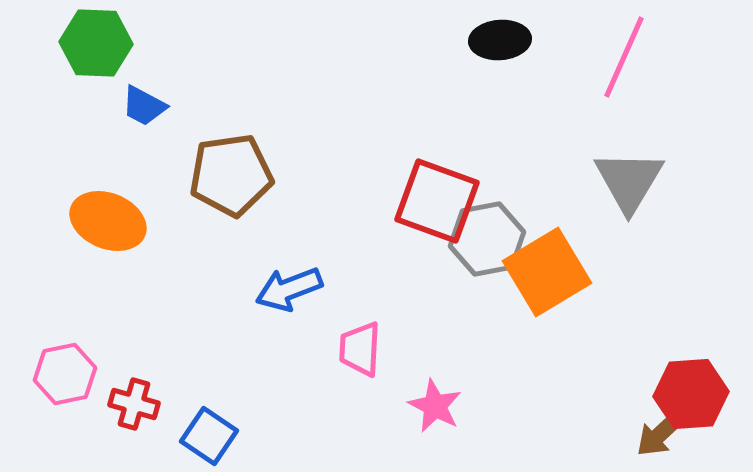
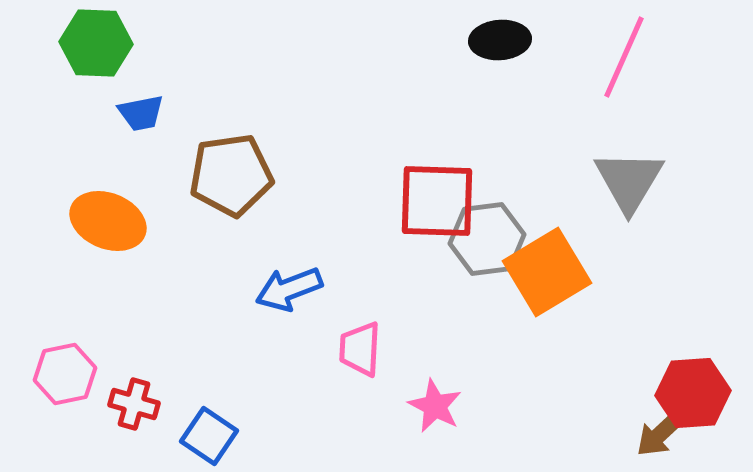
blue trapezoid: moved 3 px left, 7 px down; rotated 39 degrees counterclockwise
red square: rotated 18 degrees counterclockwise
gray hexagon: rotated 4 degrees clockwise
red hexagon: moved 2 px right, 1 px up
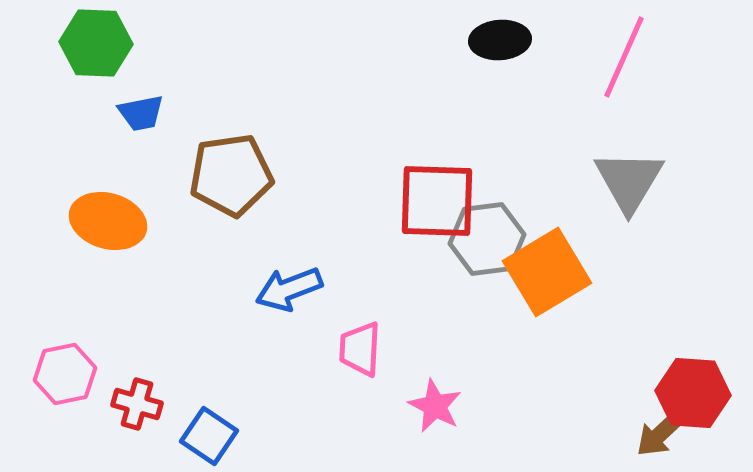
orange ellipse: rotated 6 degrees counterclockwise
red hexagon: rotated 8 degrees clockwise
red cross: moved 3 px right
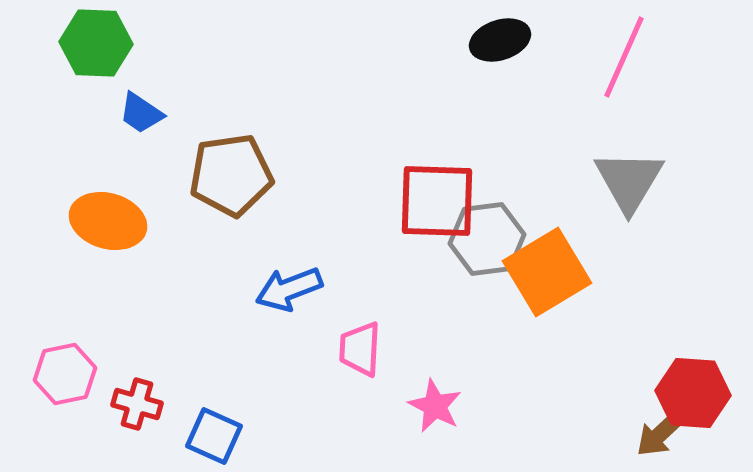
black ellipse: rotated 14 degrees counterclockwise
blue trapezoid: rotated 45 degrees clockwise
blue square: moved 5 px right; rotated 10 degrees counterclockwise
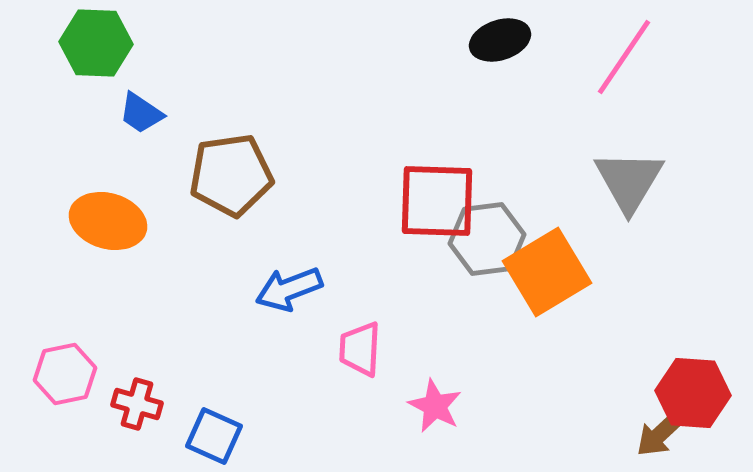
pink line: rotated 10 degrees clockwise
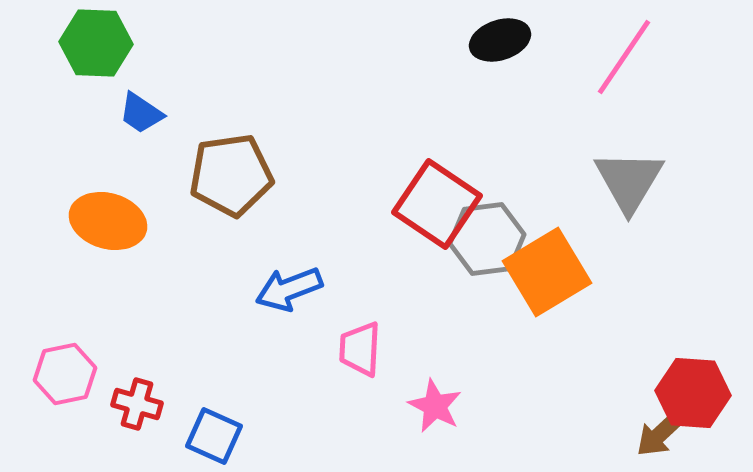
red square: moved 3 px down; rotated 32 degrees clockwise
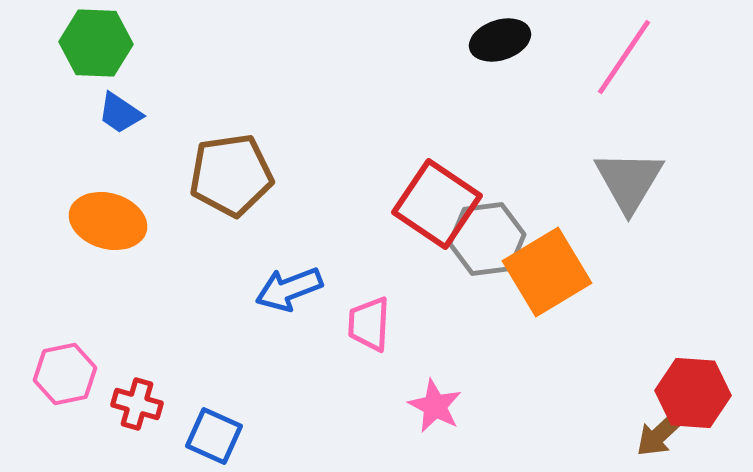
blue trapezoid: moved 21 px left
pink trapezoid: moved 9 px right, 25 px up
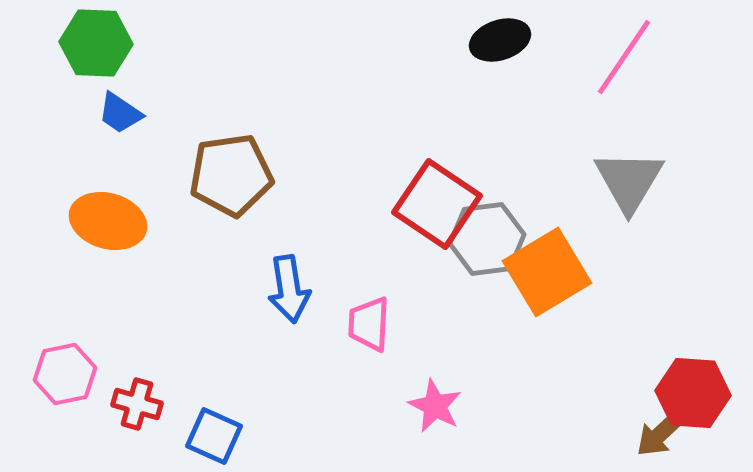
blue arrow: rotated 78 degrees counterclockwise
